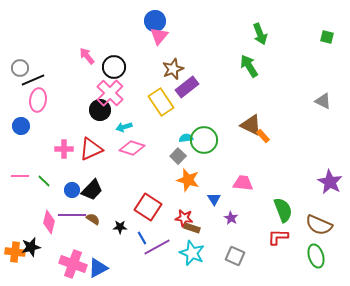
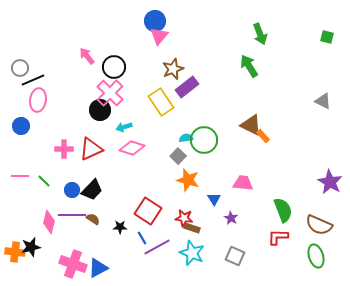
red square at (148, 207): moved 4 px down
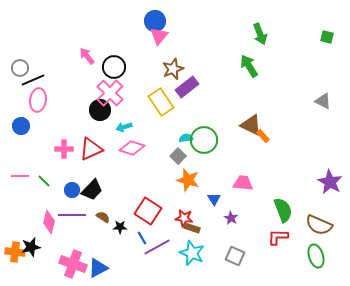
brown semicircle at (93, 219): moved 10 px right, 2 px up
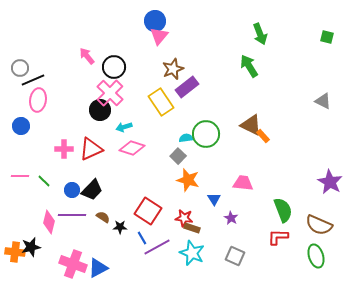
green circle at (204, 140): moved 2 px right, 6 px up
